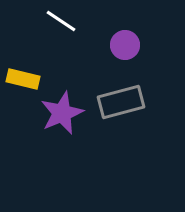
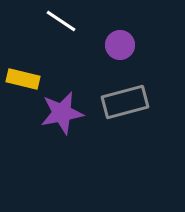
purple circle: moved 5 px left
gray rectangle: moved 4 px right
purple star: rotated 12 degrees clockwise
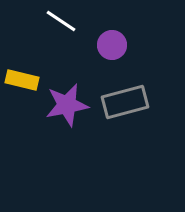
purple circle: moved 8 px left
yellow rectangle: moved 1 px left, 1 px down
purple star: moved 5 px right, 8 px up
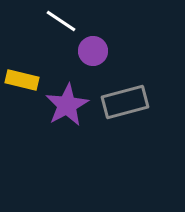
purple circle: moved 19 px left, 6 px down
purple star: rotated 18 degrees counterclockwise
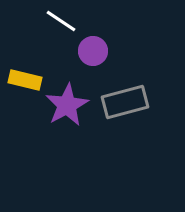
yellow rectangle: moved 3 px right
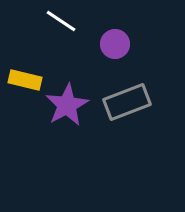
purple circle: moved 22 px right, 7 px up
gray rectangle: moved 2 px right; rotated 6 degrees counterclockwise
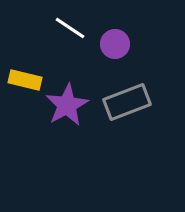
white line: moved 9 px right, 7 px down
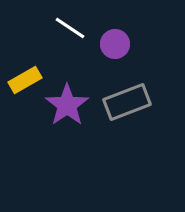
yellow rectangle: rotated 44 degrees counterclockwise
purple star: rotated 6 degrees counterclockwise
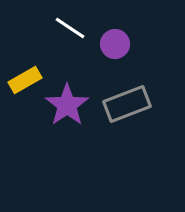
gray rectangle: moved 2 px down
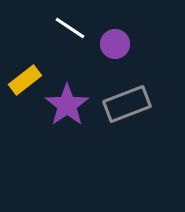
yellow rectangle: rotated 8 degrees counterclockwise
